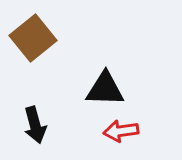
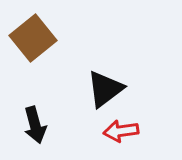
black triangle: rotated 39 degrees counterclockwise
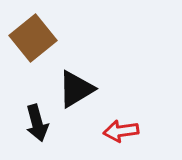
black triangle: moved 29 px left; rotated 6 degrees clockwise
black arrow: moved 2 px right, 2 px up
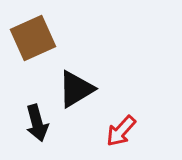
brown square: rotated 15 degrees clockwise
red arrow: rotated 40 degrees counterclockwise
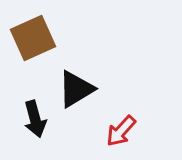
black arrow: moved 2 px left, 4 px up
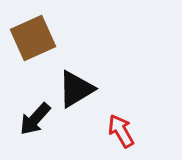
black arrow: rotated 57 degrees clockwise
red arrow: rotated 108 degrees clockwise
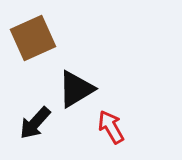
black arrow: moved 4 px down
red arrow: moved 10 px left, 4 px up
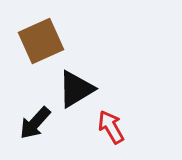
brown square: moved 8 px right, 3 px down
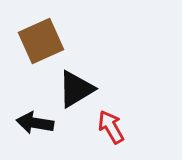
black arrow: rotated 57 degrees clockwise
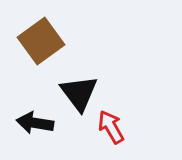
brown square: rotated 12 degrees counterclockwise
black triangle: moved 3 px right, 4 px down; rotated 36 degrees counterclockwise
